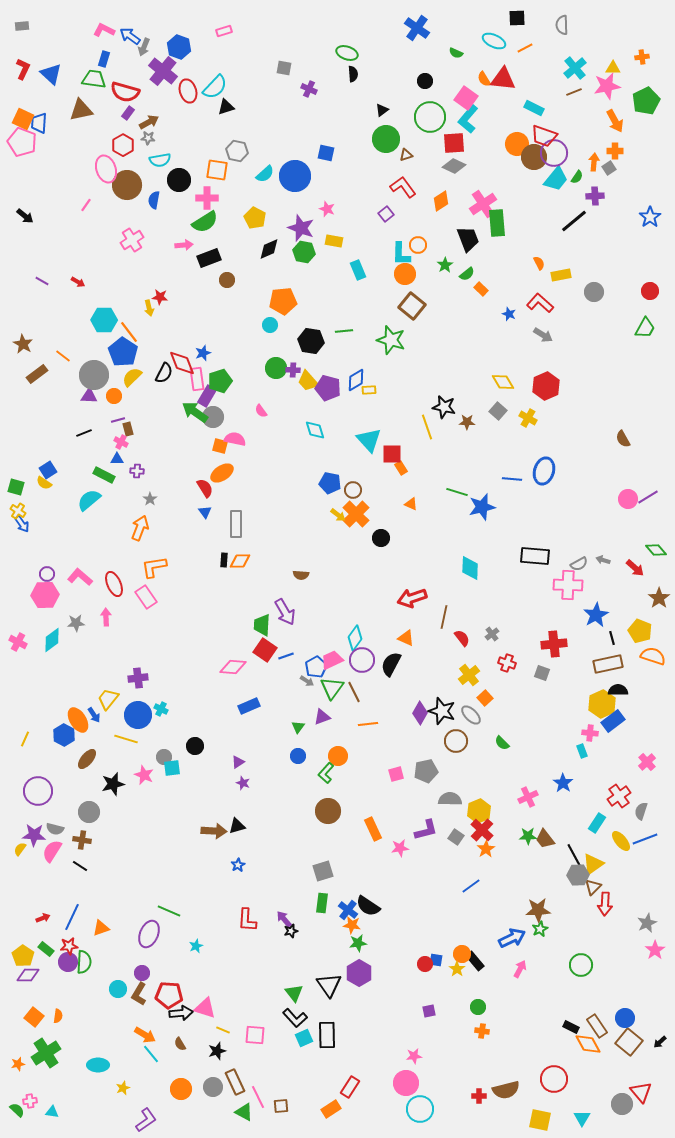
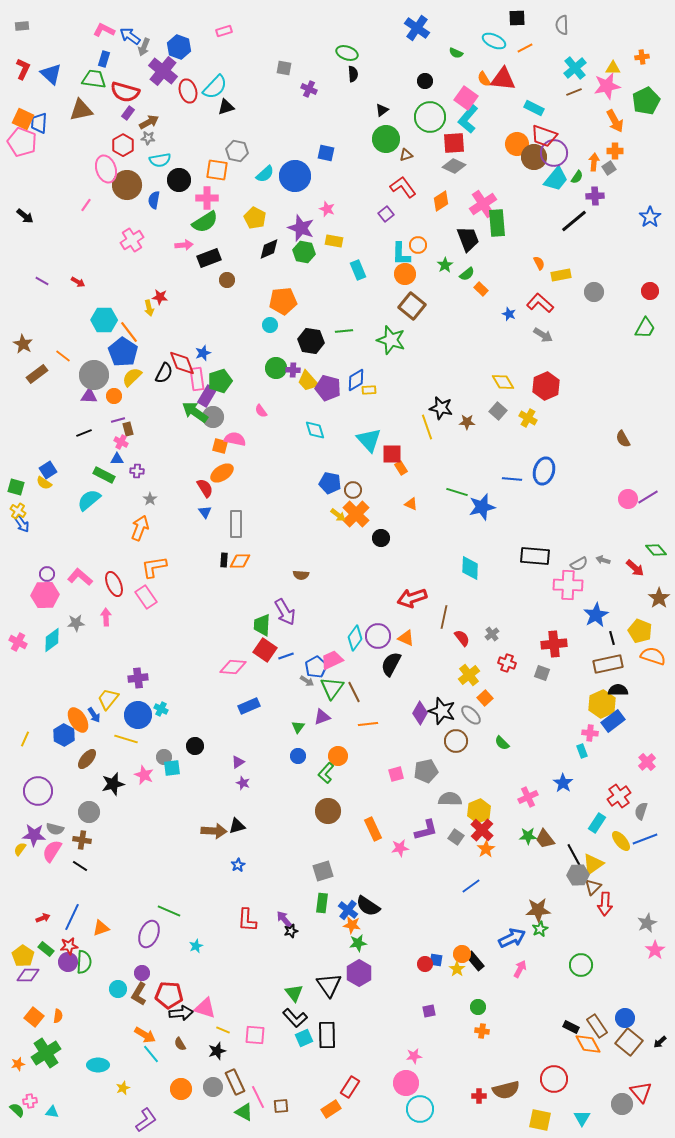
black star at (444, 407): moved 3 px left, 1 px down
purple circle at (362, 660): moved 16 px right, 24 px up
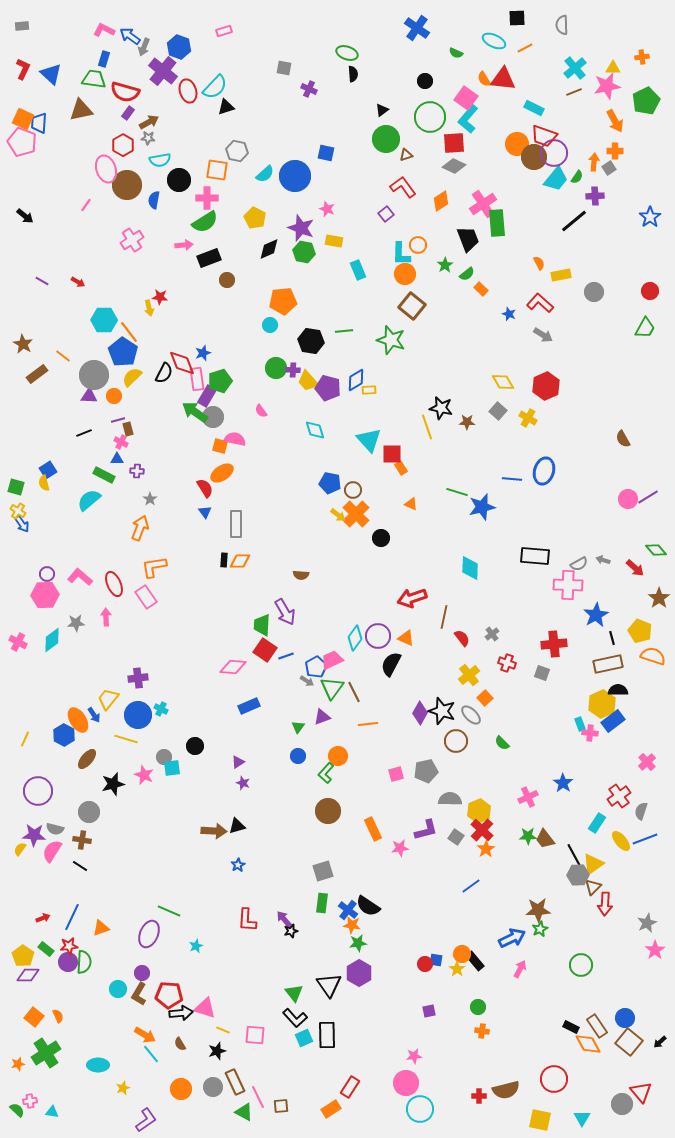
yellow semicircle at (44, 483): rotated 42 degrees clockwise
cyan rectangle at (582, 751): moved 2 px left, 27 px up
orange semicircle at (58, 1016): rotated 32 degrees counterclockwise
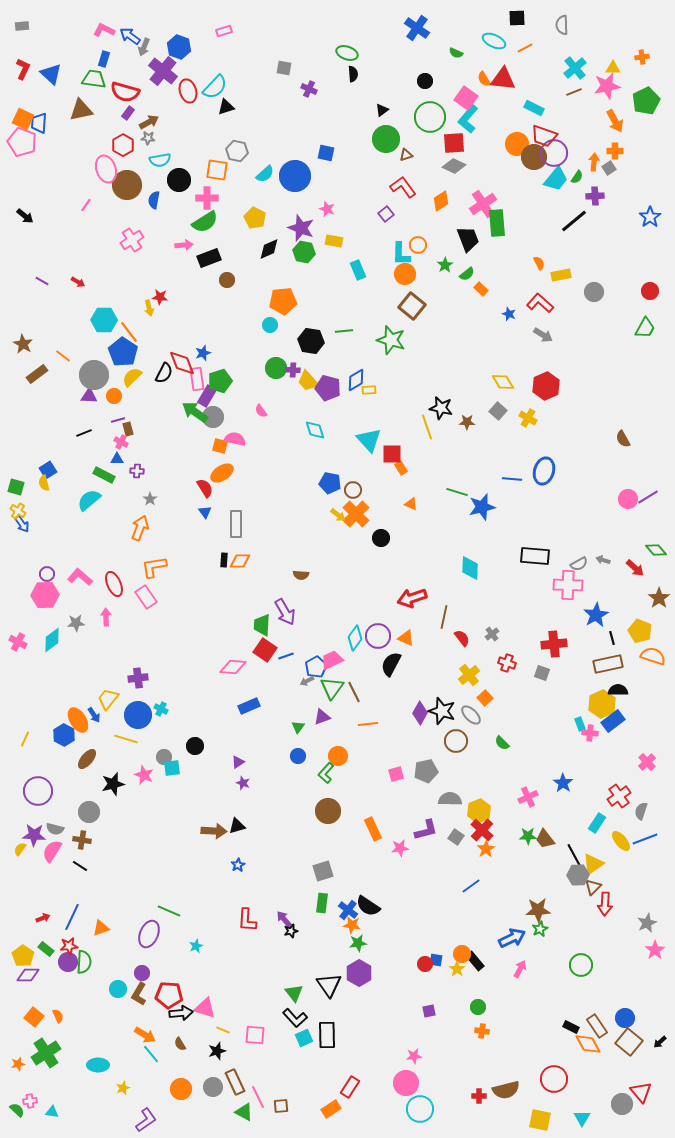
gray arrow at (307, 681): rotated 120 degrees clockwise
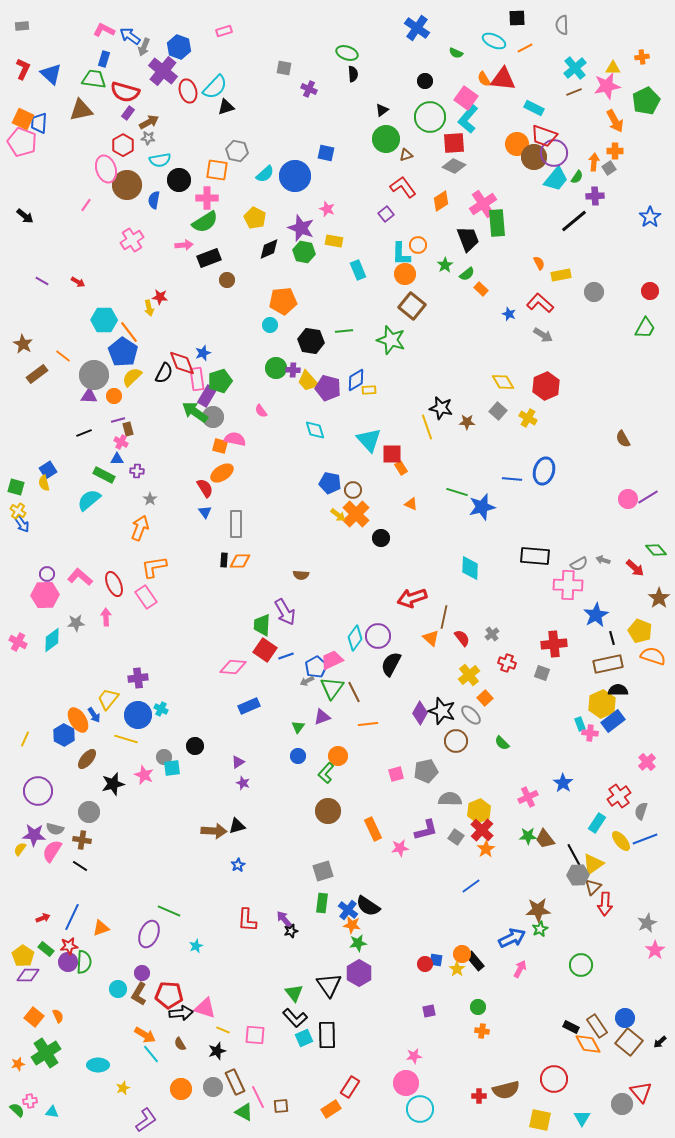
orange triangle at (406, 638): moved 25 px right; rotated 18 degrees clockwise
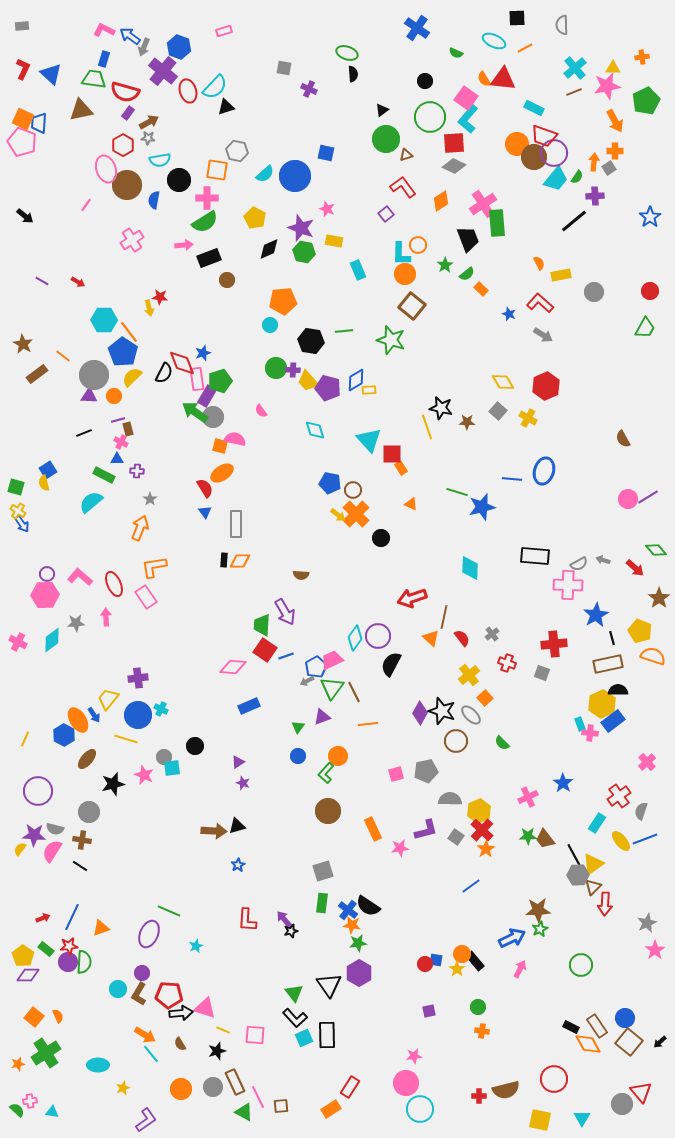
cyan semicircle at (89, 500): moved 2 px right, 2 px down
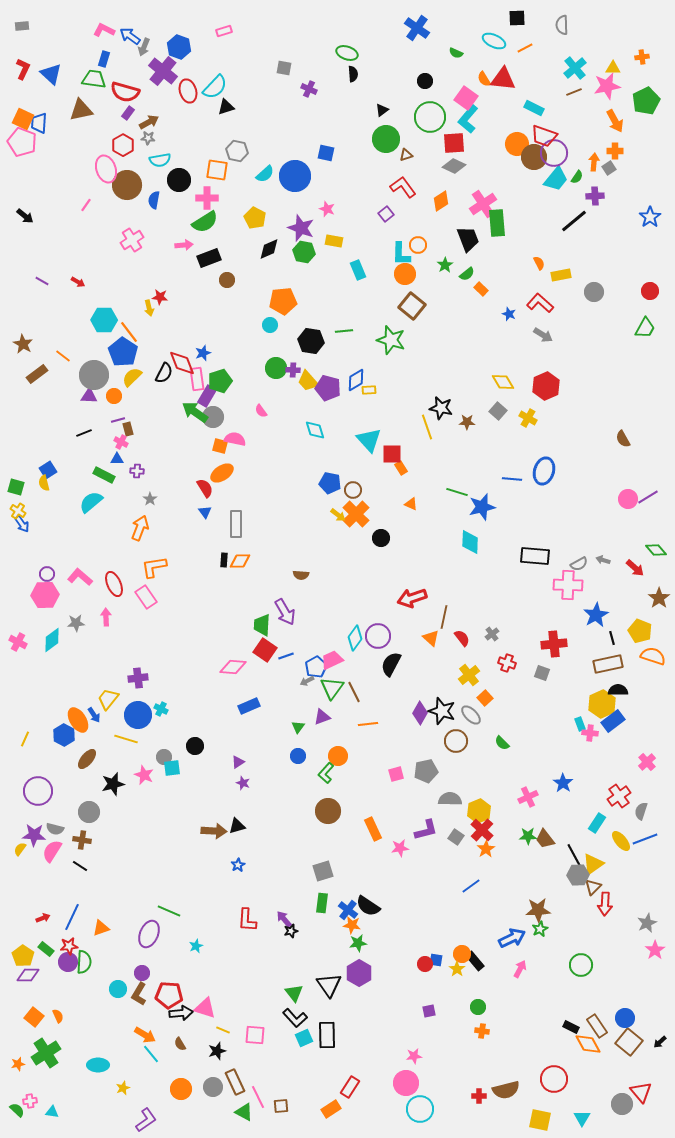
cyan diamond at (470, 568): moved 26 px up
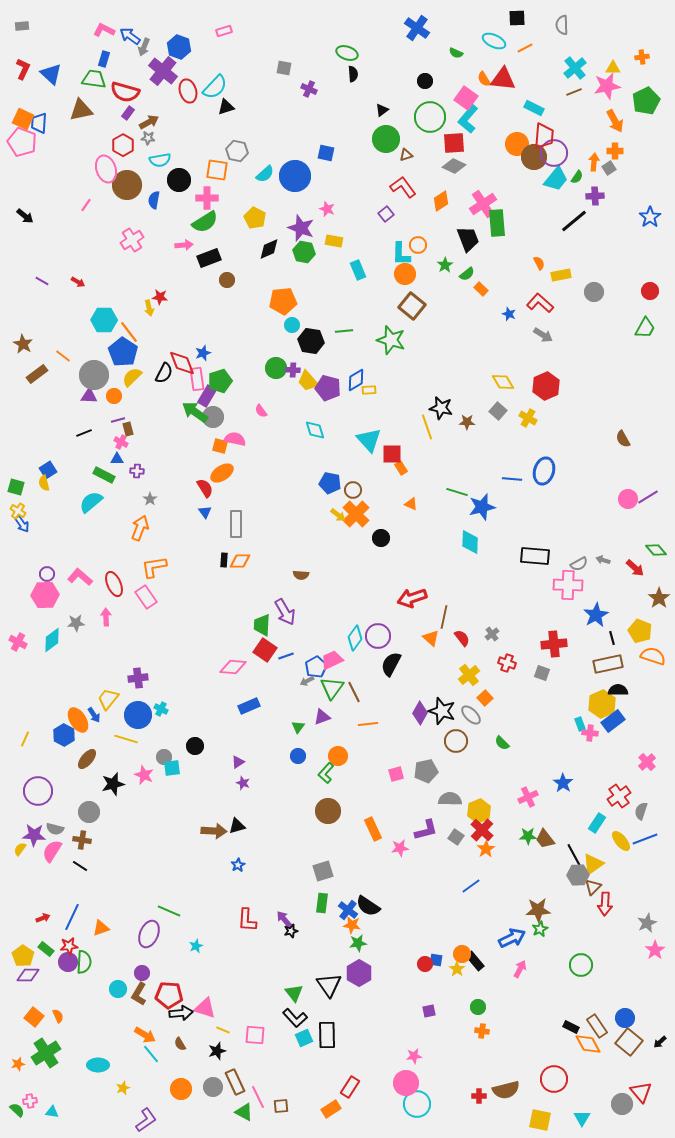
red trapezoid at (544, 136): rotated 104 degrees counterclockwise
cyan circle at (270, 325): moved 22 px right
cyan circle at (420, 1109): moved 3 px left, 5 px up
